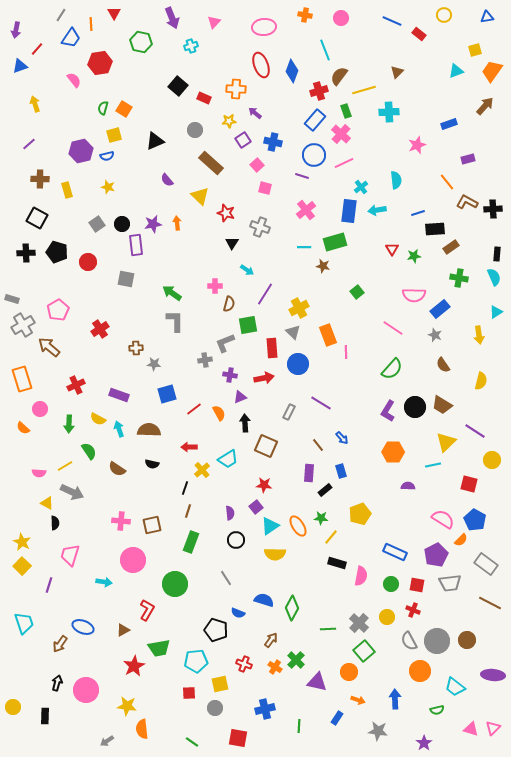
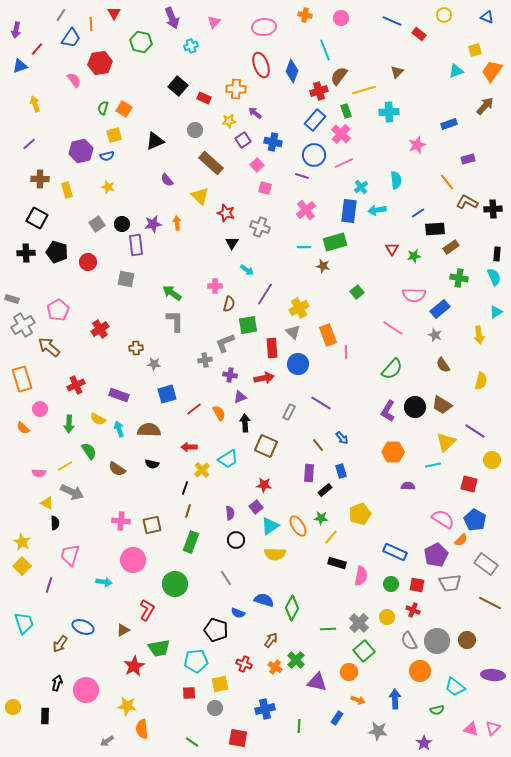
blue triangle at (487, 17): rotated 32 degrees clockwise
blue line at (418, 213): rotated 16 degrees counterclockwise
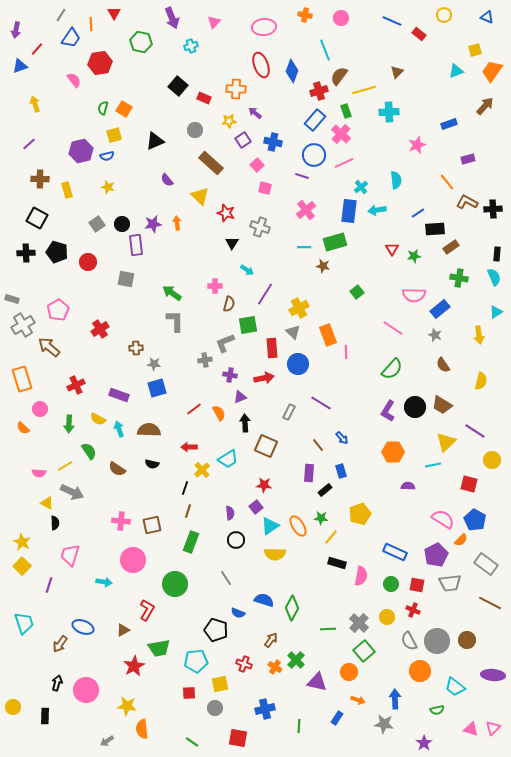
blue square at (167, 394): moved 10 px left, 6 px up
gray star at (378, 731): moved 6 px right, 7 px up
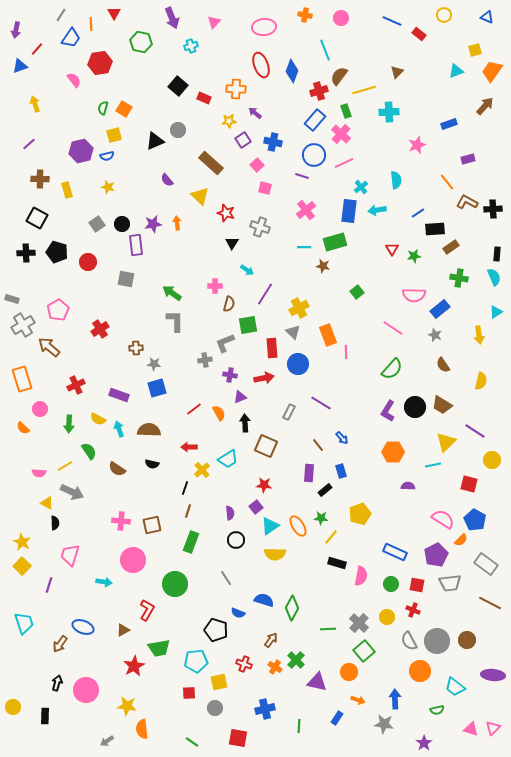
gray circle at (195, 130): moved 17 px left
yellow square at (220, 684): moved 1 px left, 2 px up
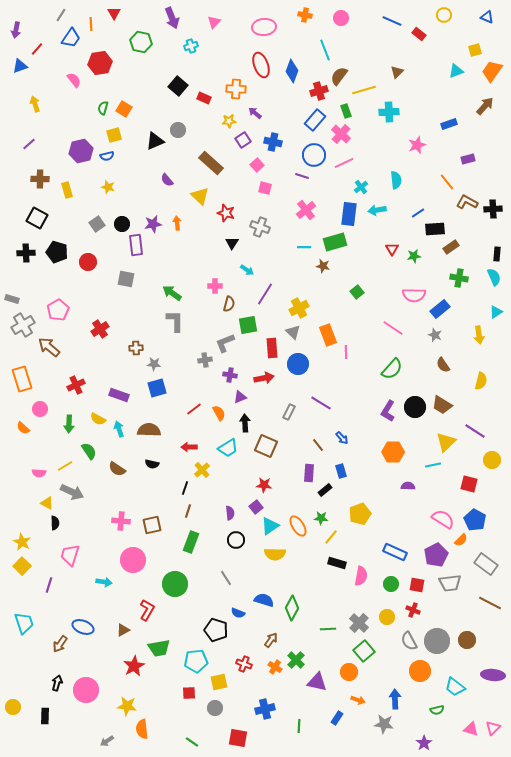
blue rectangle at (349, 211): moved 3 px down
cyan trapezoid at (228, 459): moved 11 px up
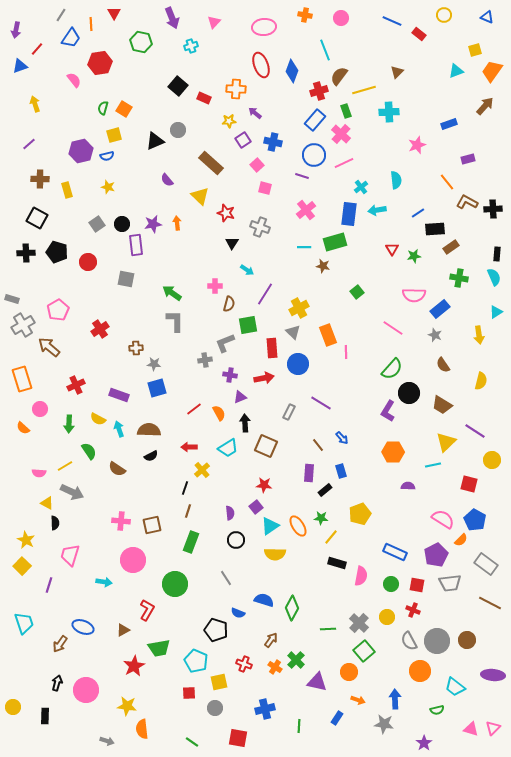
black circle at (415, 407): moved 6 px left, 14 px up
black semicircle at (152, 464): moved 1 px left, 8 px up; rotated 40 degrees counterclockwise
yellow star at (22, 542): moved 4 px right, 2 px up
cyan pentagon at (196, 661): rotated 30 degrees clockwise
gray arrow at (107, 741): rotated 128 degrees counterclockwise
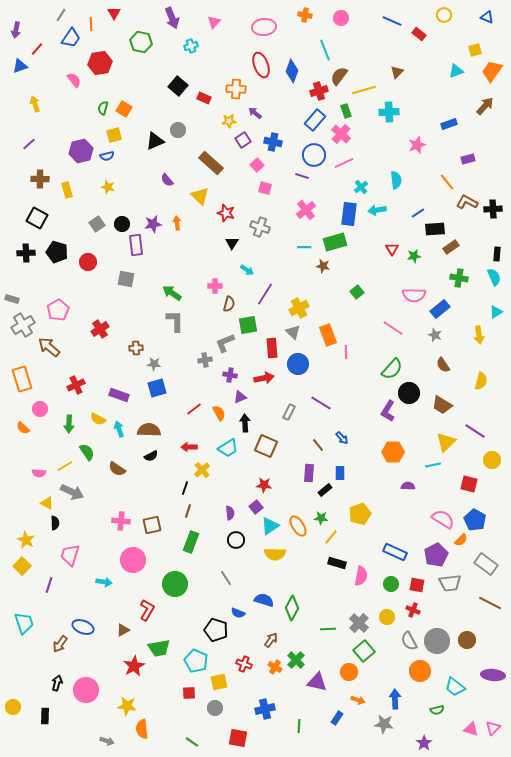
green semicircle at (89, 451): moved 2 px left, 1 px down
blue rectangle at (341, 471): moved 1 px left, 2 px down; rotated 16 degrees clockwise
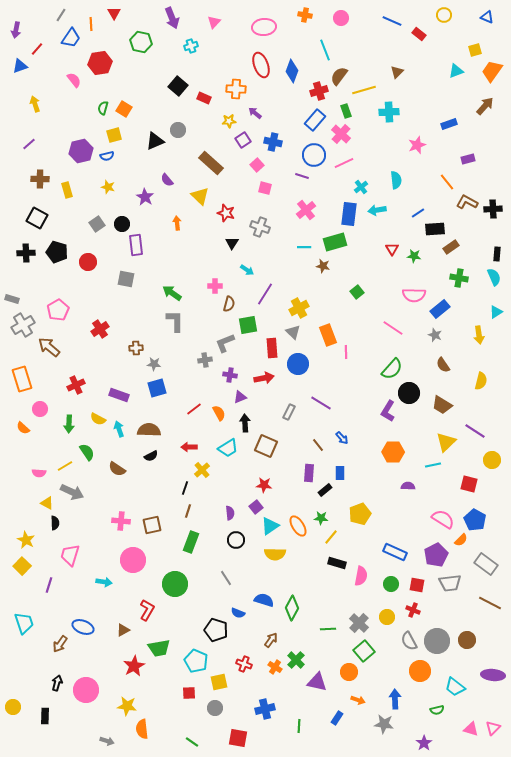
purple star at (153, 224): moved 8 px left, 27 px up; rotated 30 degrees counterclockwise
green star at (414, 256): rotated 16 degrees clockwise
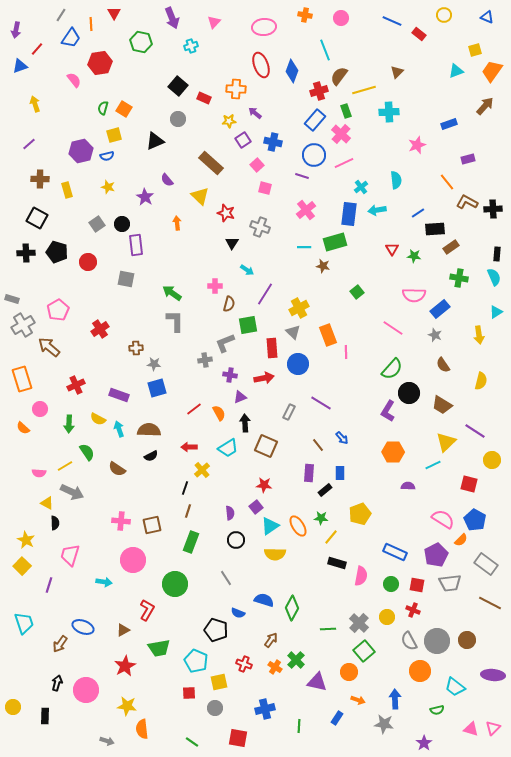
gray circle at (178, 130): moved 11 px up
cyan line at (433, 465): rotated 14 degrees counterclockwise
red star at (134, 666): moved 9 px left
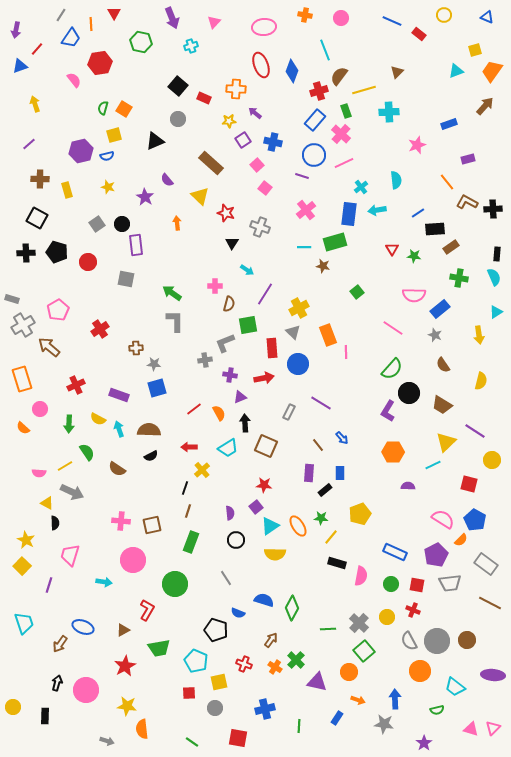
pink square at (265, 188): rotated 24 degrees clockwise
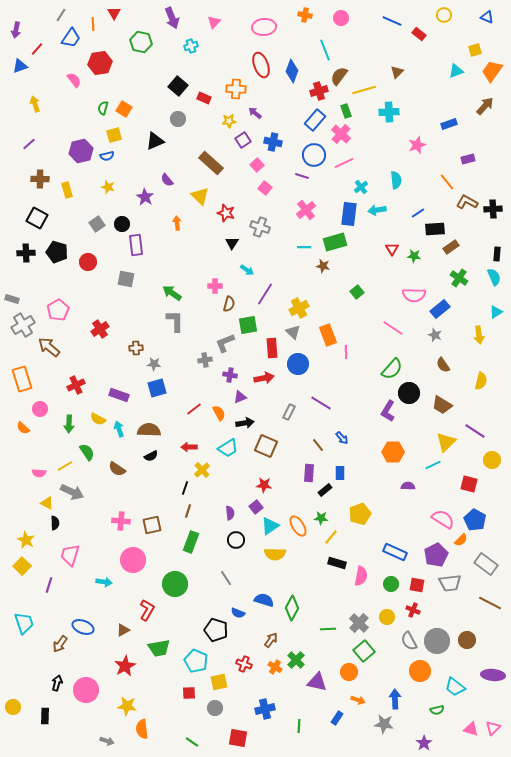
orange line at (91, 24): moved 2 px right
green cross at (459, 278): rotated 24 degrees clockwise
black arrow at (245, 423): rotated 84 degrees clockwise
